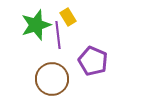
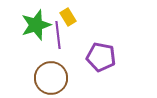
purple pentagon: moved 8 px right, 4 px up; rotated 12 degrees counterclockwise
brown circle: moved 1 px left, 1 px up
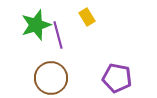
yellow rectangle: moved 19 px right
purple line: rotated 8 degrees counterclockwise
purple pentagon: moved 16 px right, 21 px down
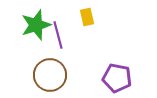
yellow rectangle: rotated 18 degrees clockwise
brown circle: moved 1 px left, 3 px up
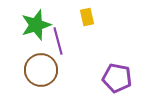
purple line: moved 6 px down
brown circle: moved 9 px left, 5 px up
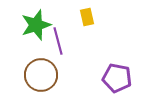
brown circle: moved 5 px down
